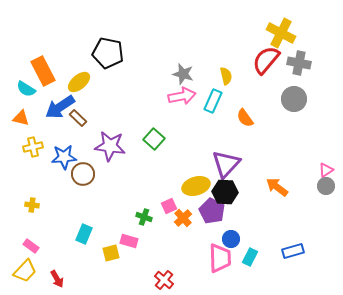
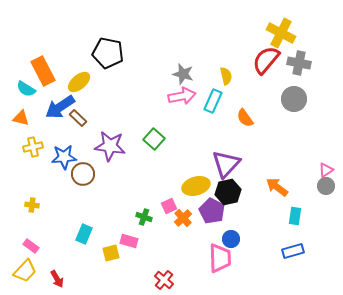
black hexagon at (225, 192): moved 3 px right; rotated 15 degrees counterclockwise
cyan rectangle at (250, 257): moved 45 px right, 41 px up; rotated 18 degrees counterclockwise
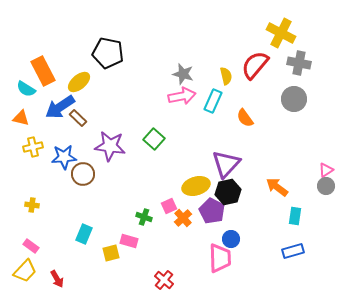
red semicircle at (266, 60): moved 11 px left, 5 px down
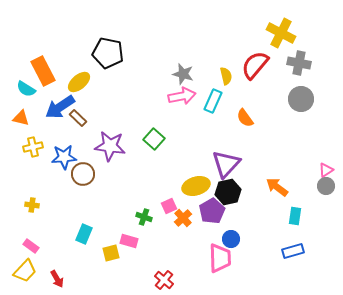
gray circle at (294, 99): moved 7 px right
purple pentagon at (212, 211): rotated 15 degrees clockwise
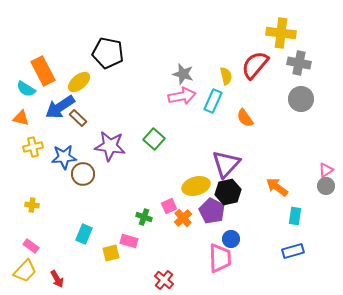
yellow cross at (281, 33): rotated 20 degrees counterclockwise
purple pentagon at (212, 211): rotated 15 degrees counterclockwise
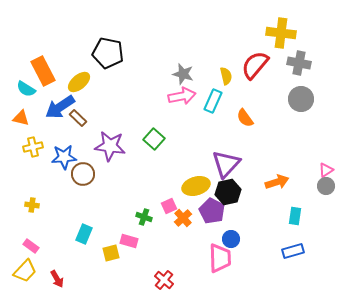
orange arrow at (277, 187): moved 5 px up; rotated 125 degrees clockwise
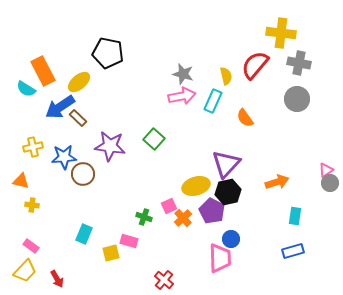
gray circle at (301, 99): moved 4 px left
orange triangle at (21, 118): moved 63 px down
gray circle at (326, 186): moved 4 px right, 3 px up
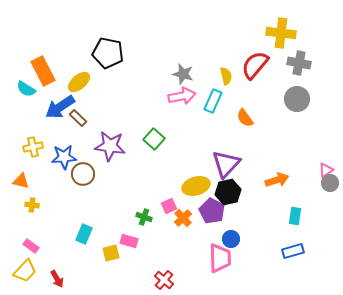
orange arrow at (277, 182): moved 2 px up
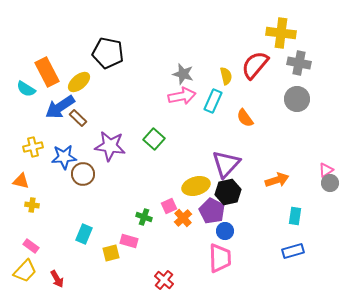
orange rectangle at (43, 71): moved 4 px right, 1 px down
blue circle at (231, 239): moved 6 px left, 8 px up
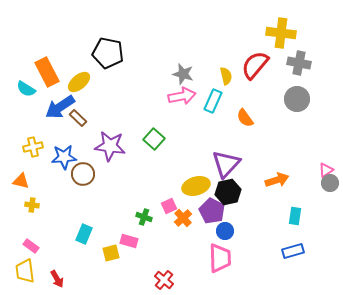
yellow trapezoid at (25, 271): rotated 130 degrees clockwise
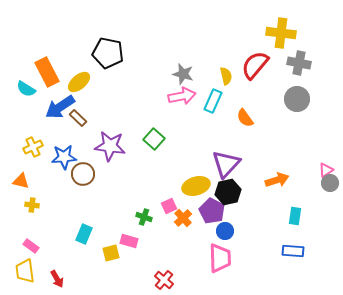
yellow cross at (33, 147): rotated 12 degrees counterclockwise
blue rectangle at (293, 251): rotated 20 degrees clockwise
